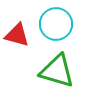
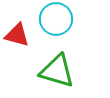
cyan circle: moved 5 px up
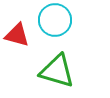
cyan circle: moved 1 px left, 1 px down
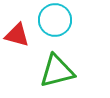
green triangle: rotated 30 degrees counterclockwise
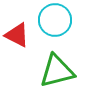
red triangle: rotated 12 degrees clockwise
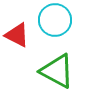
green triangle: rotated 42 degrees clockwise
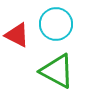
cyan circle: moved 1 px right, 4 px down
